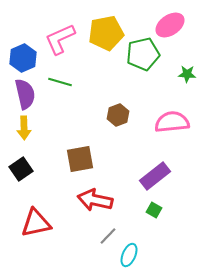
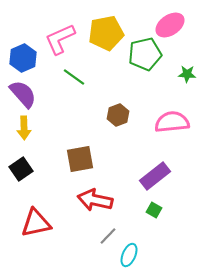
green pentagon: moved 2 px right
green line: moved 14 px right, 5 px up; rotated 20 degrees clockwise
purple semicircle: moved 2 px left; rotated 28 degrees counterclockwise
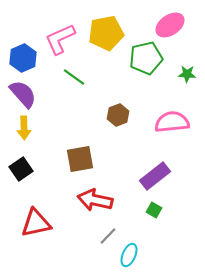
green pentagon: moved 1 px right, 4 px down
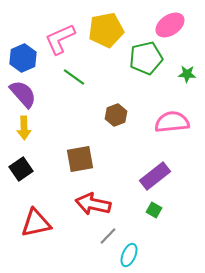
yellow pentagon: moved 3 px up
brown hexagon: moved 2 px left
red arrow: moved 2 px left, 4 px down
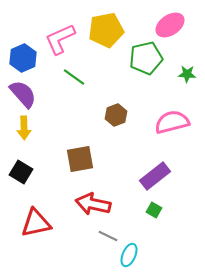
pink semicircle: rotated 8 degrees counterclockwise
black square: moved 3 px down; rotated 25 degrees counterclockwise
gray line: rotated 72 degrees clockwise
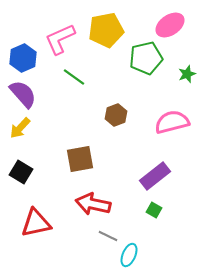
green star: rotated 24 degrees counterclockwise
yellow arrow: moved 4 px left; rotated 45 degrees clockwise
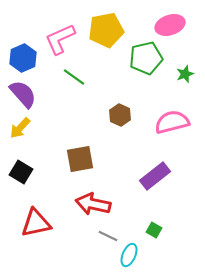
pink ellipse: rotated 16 degrees clockwise
green star: moved 2 px left
brown hexagon: moved 4 px right; rotated 15 degrees counterclockwise
green square: moved 20 px down
